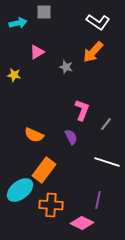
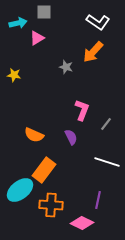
pink triangle: moved 14 px up
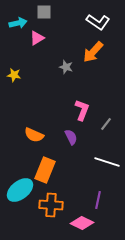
orange rectangle: moved 1 px right; rotated 15 degrees counterclockwise
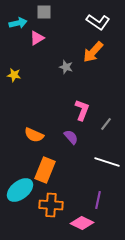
purple semicircle: rotated 14 degrees counterclockwise
